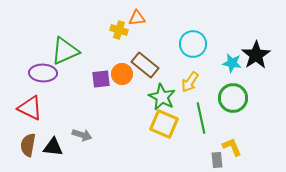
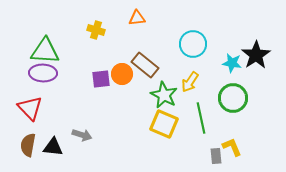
yellow cross: moved 23 px left
green triangle: moved 20 px left; rotated 28 degrees clockwise
green star: moved 2 px right, 2 px up
red triangle: rotated 20 degrees clockwise
gray rectangle: moved 1 px left, 4 px up
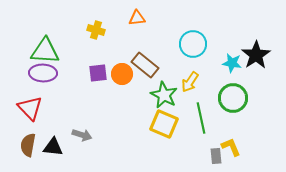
purple square: moved 3 px left, 6 px up
yellow L-shape: moved 1 px left
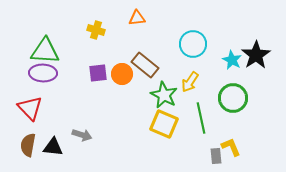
cyan star: moved 3 px up; rotated 18 degrees clockwise
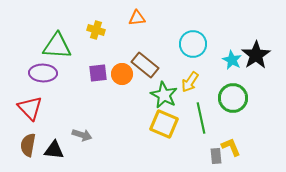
green triangle: moved 12 px right, 5 px up
black triangle: moved 1 px right, 3 px down
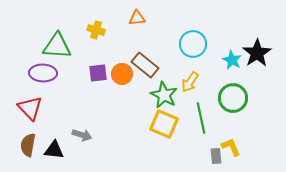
black star: moved 1 px right, 2 px up
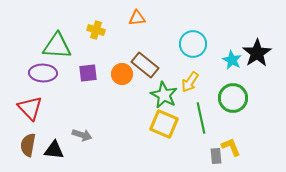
purple square: moved 10 px left
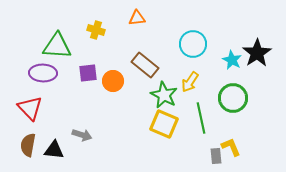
orange circle: moved 9 px left, 7 px down
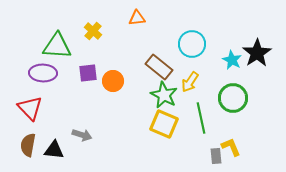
yellow cross: moved 3 px left, 1 px down; rotated 24 degrees clockwise
cyan circle: moved 1 px left
brown rectangle: moved 14 px right, 2 px down
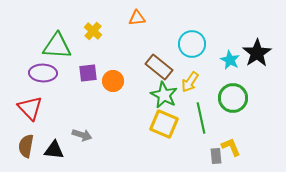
cyan star: moved 2 px left
brown semicircle: moved 2 px left, 1 px down
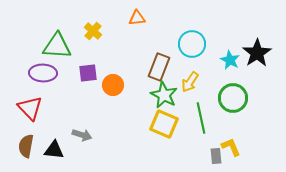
brown rectangle: rotated 72 degrees clockwise
orange circle: moved 4 px down
